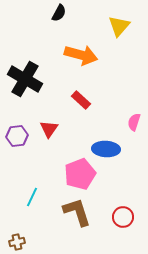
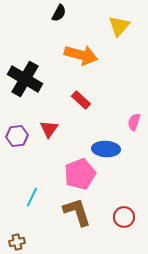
red circle: moved 1 px right
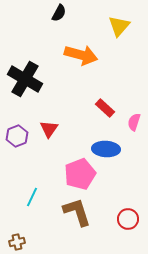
red rectangle: moved 24 px right, 8 px down
purple hexagon: rotated 15 degrees counterclockwise
red circle: moved 4 px right, 2 px down
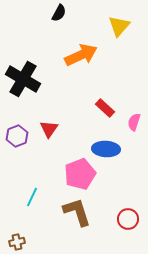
orange arrow: rotated 40 degrees counterclockwise
black cross: moved 2 px left
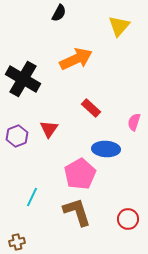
orange arrow: moved 5 px left, 4 px down
red rectangle: moved 14 px left
pink pentagon: rotated 8 degrees counterclockwise
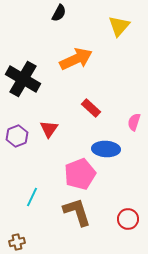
pink pentagon: rotated 8 degrees clockwise
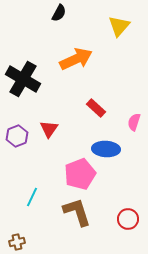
red rectangle: moved 5 px right
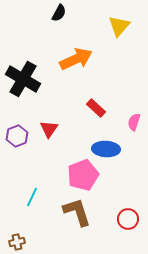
pink pentagon: moved 3 px right, 1 px down
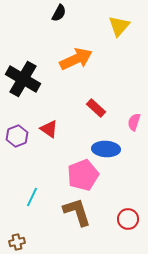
red triangle: rotated 30 degrees counterclockwise
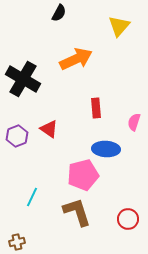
red rectangle: rotated 42 degrees clockwise
pink pentagon: rotated 8 degrees clockwise
